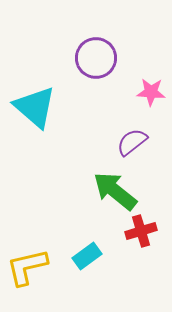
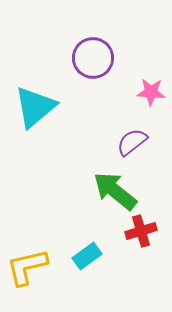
purple circle: moved 3 px left
cyan triangle: rotated 39 degrees clockwise
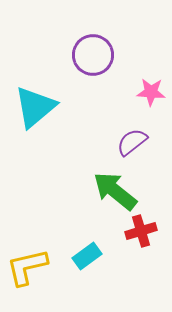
purple circle: moved 3 px up
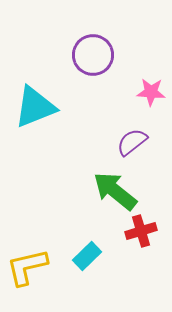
cyan triangle: rotated 18 degrees clockwise
cyan rectangle: rotated 8 degrees counterclockwise
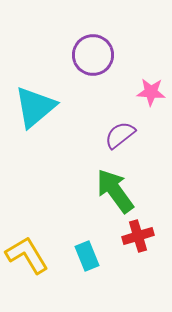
cyan triangle: rotated 18 degrees counterclockwise
purple semicircle: moved 12 px left, 7 px up
green arrow: rotated 15 degrees clockwise
red cross: moved 3 px left, 5 px down
cyan rectangle: rotated 68 degrees counterclockwise
yellow L-shape: moved 12 px up; rotated 72 degrees clockwise
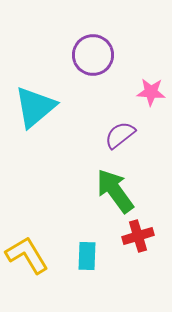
cyan rectangle: rotated 24 degrees clockwise
